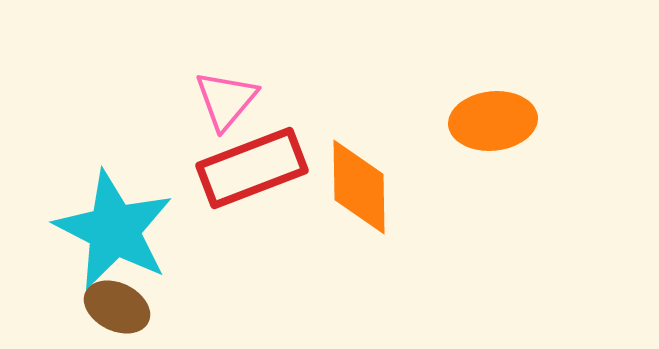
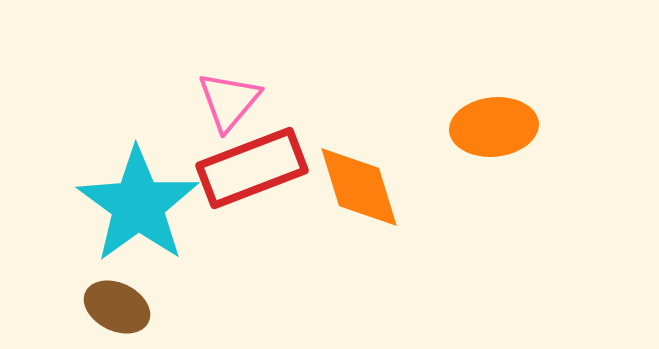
pink triangle: moved 3 px right, 1 px down
orange ellipse: moved 1 px right, 6 px down
orange diamond: rotated 16 degrees counterclockwise
cyan star: moved 24 px right, 25 px up; rotated 9 degrees clockwise
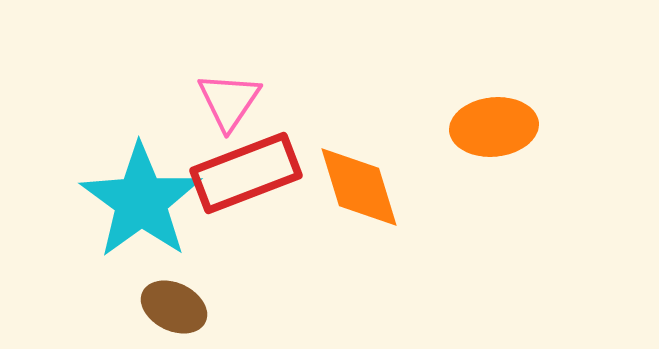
pink triangle: rotated 6 degrees counterclockwise
red rectangle: moved 6 px left, 5 px down
cyan star: moved 3 px right, 4 px up
brown ellipse: moved 57 px right
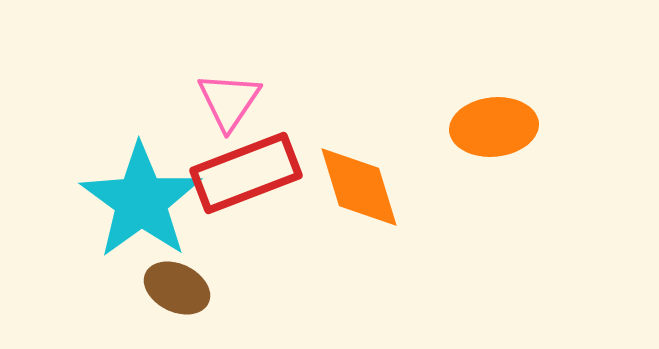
brown ellipse: moved 3 px right, 19 px up
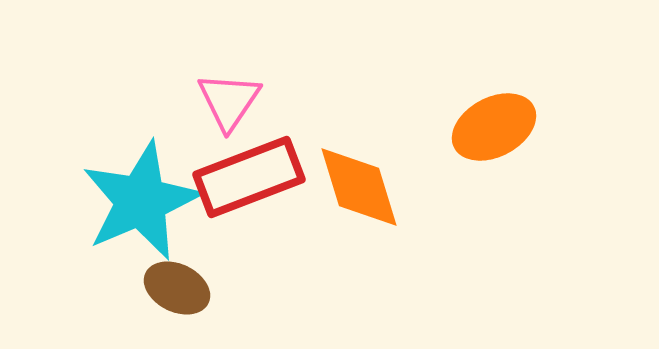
orange ellipse: rotated 22 degrees counterclockwise
red rectangle: moved 3 px right, 4 px down
cyan star: rotated 13 degrees clockwise
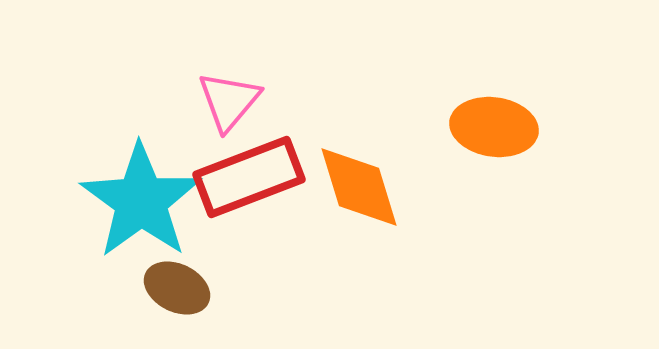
pink triangle: rotated 6 degrees clockwise
orange ellipse: rotated 36 degrees clockwise
cyan star: rotated 13 degrees counterclockwise
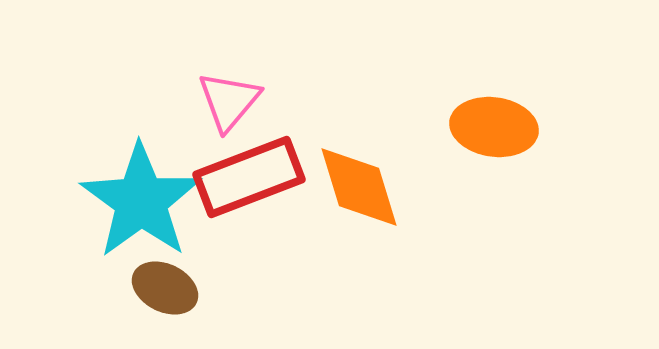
brown ellipse: moved 12 px left
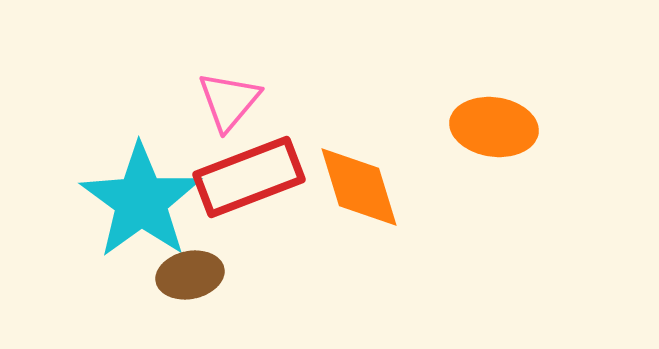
brown ellipse: moved 25 px right, 13 px up; rotated 38 degrees counterclockwise
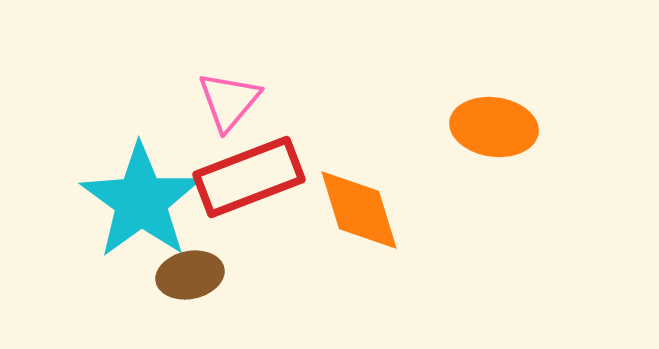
orange diamond: moved 23 px down
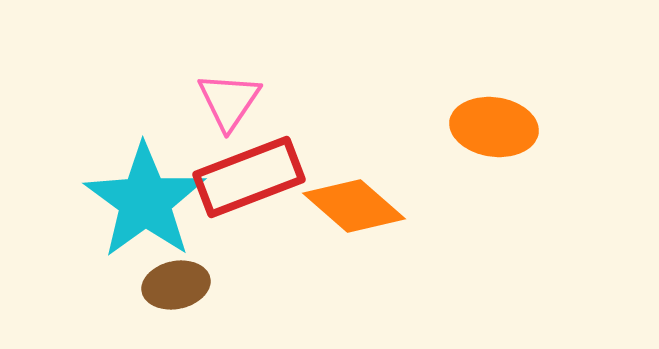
pink triangle: rotated 6 degrees counterclockwise
cyan star: moved 4 px right
orange diamond: moved 5 px left, 4 px up; rotated 32 degrees counterclockwise
brown ellipse: moved 14 px left, 10 px down
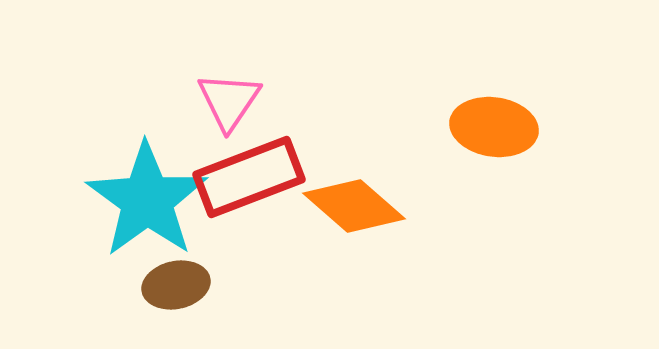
cyan star: moved 2 px right, 1 px up
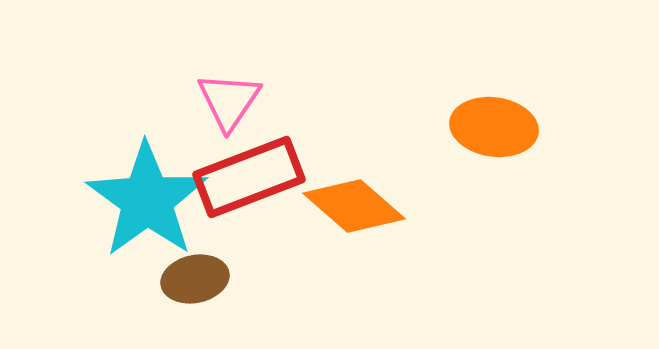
brown ellipse: moved 19 px right, 6 px up
